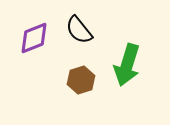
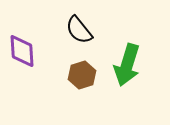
purple diamond: moved 12 px left, 13 px down; rotated 72 degrees counterclockwise
brown hexagon: moved 1 px right, 5 px up
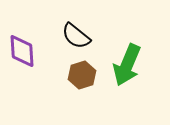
black semicircle: moved 3 px left, 6 px down; rotated 12 degrees counterclockwise
green arrow: rotated 6 degrees clockwise
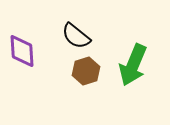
green arrow: moved 6 px right
brown hexagon: moved 4 px right, 4 px up
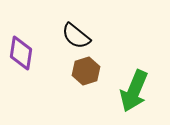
purple diamond: moved 1 px left, 2 px down; rotated 12 degrees clockwise
green arrow: moved 1 px right, 26 px down
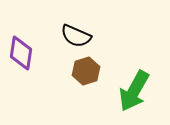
black semicircle: rotated 16 degrees counterclockwise
green arrow: rotated 6 degrees clockwise
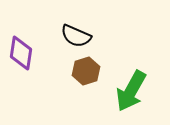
green arrow: moved 3 px left
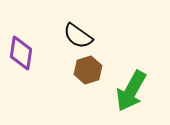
black semicircle: moved 2 px right; rotated 12 degrees clockwise
brown hexagon: moved 2 px right, 1 px up
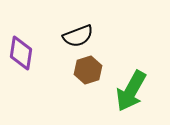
black semicircle: rotated 56 degrees counterclockwise
